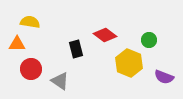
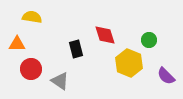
yellow semicircle: moved 2 px right, 5 px up
red diamond: rotated 35 degrees clockwise
purple semicircle: moved 2 px right, 1 px up; rotated 24 degrees clockwise
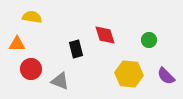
yellow hexagon: moved 11 px down; rotated 16 degrees counterclockwise
gray triangle: rotated 12 degrees counterclockwise
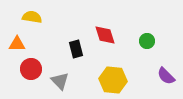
green circle: moved 2 px left, 1 px down
yellow hexagon: moved 16 px left, 6 px down
gray triangle: rotated 24 degrees clockwise
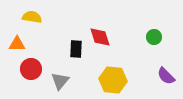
red diamond: moved 5 px left, 2 px down
green circle: moved 7 px right, 4 px up
black rectangle: rotated 18 degrees clockwise
gray triangle: rotated 24 degrees clockwise
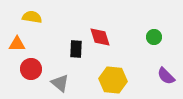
gray triangle: moved 2 px down; rotated 30 degrees counterclockwise
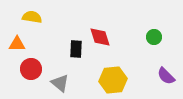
yellow hexagon: rotated 12 degrees counterclockwise
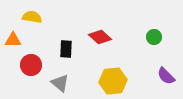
red diamond: rotated 30 degrees counterclockwise
orange triangle: moved 4 px left, 4 px up
black rectangle: moved 10 px left
red circle: moved 4 px up
yellow hexagon: moved 1 px down
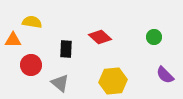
yellow semicircle: moved 5 px down
purple semicircle: moved 1 px left, 1 px up
